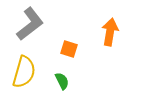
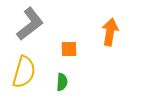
orange square: rotated 18 degrees counterclockwise
green semicircle: moved 1 px down; rotated 30 degrees clockwise
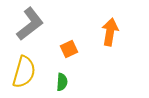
orange square: rotated 24 degrees counterclockwise
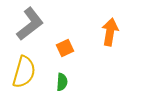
orange square: moved 4 px left, 1 px up
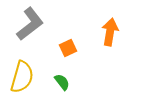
orange square: moved 3 px right
yellow semicircle: moved 2 px left, 5 px down
green semicircle: rotated 42 degrees counterclockwise
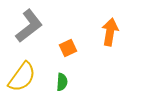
gray L-shape: moved 1 px left, 2 px down
yellow semicircle: rotated 20 degrees clockwise
green semicircle: rotated 42 degrees clockwise
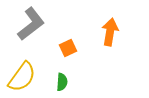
gray L-shape: moved 2 px right, 2 px up
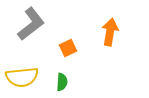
yellow semicircle: rotated 48 degrees clockwise
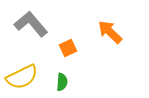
gray L-shape: rotated 92 degrees counterclockwise
orange arrow: rotated 56 degrees counterclockwise
yellow semicircle: rotated 20 degrees counterclockwise
